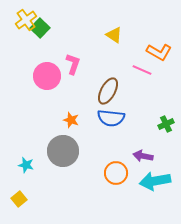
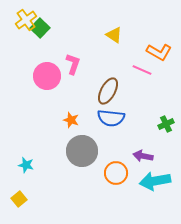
gray circle: moved 19 px right
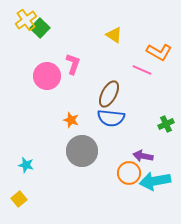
brown ellipse: moved 1 px right, 3 px down
orange circle: moved 13 px right
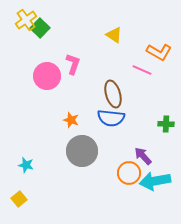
brown ellipse: moved 4 px right; rotated 44 degrees counterclockwise
green cross: rotated 28 degrees clockwise
purple arrow: rotated 36 degrees clockwise
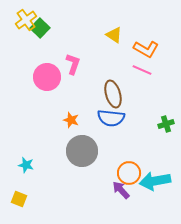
orange L-shape: moved 13 px left, 3 px up
pink circle: moved 1 px down
green cross: rotated 21 degrees counterclockwise
purple arrow: moved 22 px left, 34 px down
yellow square: rotated 28 degrees counterclockwise
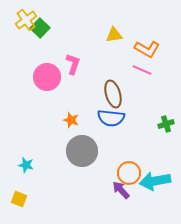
yellow triangle: rotated 42 degrees counterclockwise
orange L-shape: moved 1 px right
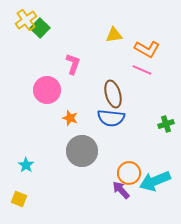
pink circle: moved 13 px down
orange star: moved 1 px left, 2 px up
cyan star: rotated 21 degrees clockwise
cyan arrow: rotated 12 degrees counterclockwise
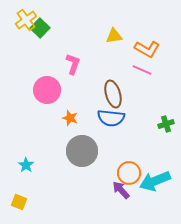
yellow triangle: moved 1 px down
yellow square: moved 3 px down
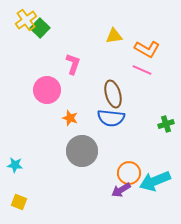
cyan star: moved 11 px left; rotated 28 degrees counterclockwise
purple arrow: rotated 78 degrees counterclockwise
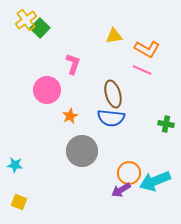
orange star: moved 2 px up; rotated 28 degrees clockwise
green cross: rotated 28 degrees clockwise
